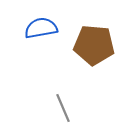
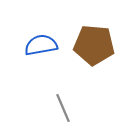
blue semicircle: moved 17 px down
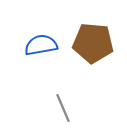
brown pentagon: moved 1 px left, 2 px up
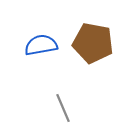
brown pentagon: rotated 6 degrees clockwise
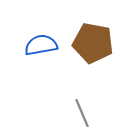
gray line: moved 19 px right, 5 px down
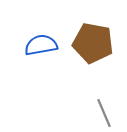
gray line: moved 22 px right
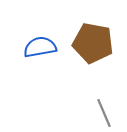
blue semicircle: moved 1 px left, 2 px down
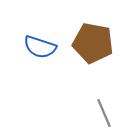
blue semicircle: rotated 152 degrees counterclockwise
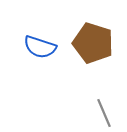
brown pentagon: rotated 6 degrees clockwise
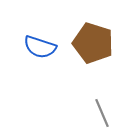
gray line: moved 2 px left
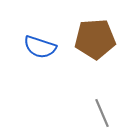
brown pentagon: moved 2 px right, 4 px up; rotated 21 degrees counterclockwise
